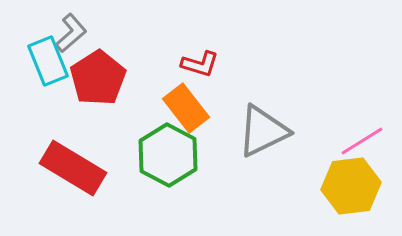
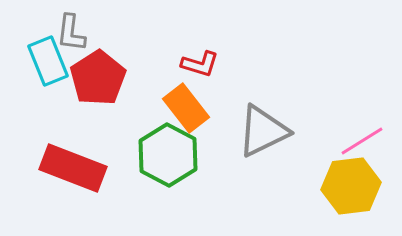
gray L-shape: rotated 138 degrees clockwise
red rectangle: rotated 10 degrees counterclockwise
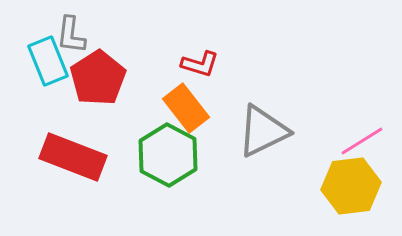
gray L-shape: moved 2 px down
red rectangle: moved 11 px up
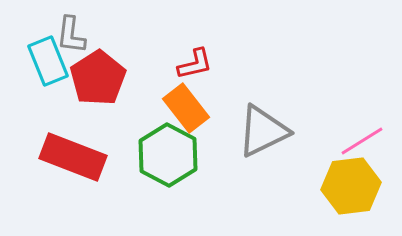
red L-shape: moved 5 px left; rotated 30 degrees counterclockwise
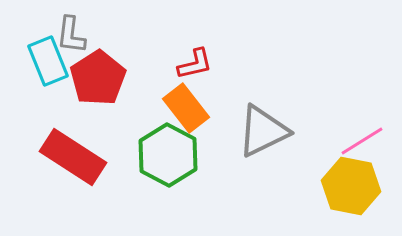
red rectangle: rotated 12 degrees clockwise
yellow hexagon: rotated 18 degrees clockwise
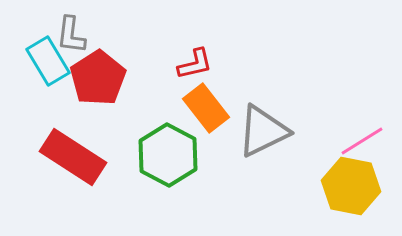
cyan rectangle: rotated 9 degrees counterclockwise
orange rectangle: moved 20 px right
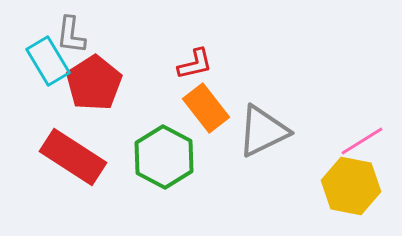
red pentagon: moved 4 px left, 5 px down
green hexagon: moved 4 px left, 2 px down
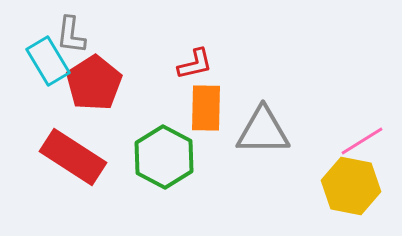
orange rectangle: rotated 39 degrees clockwise
gray triangle: rotated 26 degrees clockwise
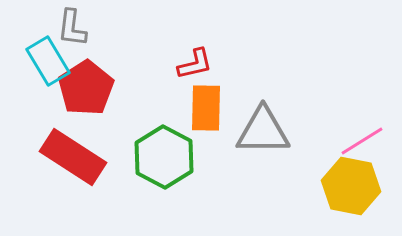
gray L-shape: moved 1 px right, 7 px up
red pentagon: moved 8 px left, 5 px down
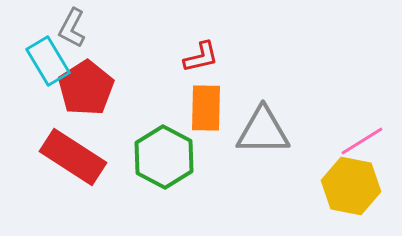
gray L-shape: rotated 21 degrees clockwise
red L-shape: moved 6 px right, 7 px up
